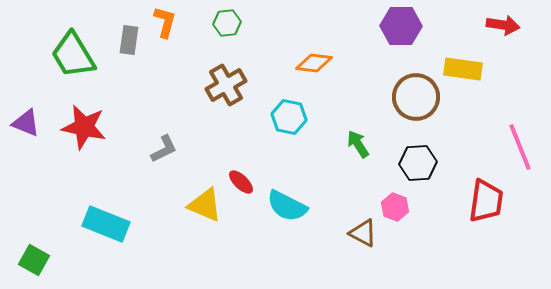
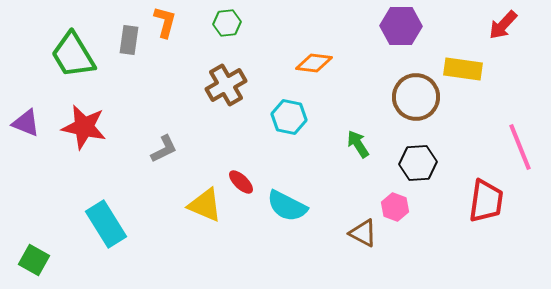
red arrow: rotated 124 degrees clockwise
cyan rectangle: rotated 36 degrees clockwise
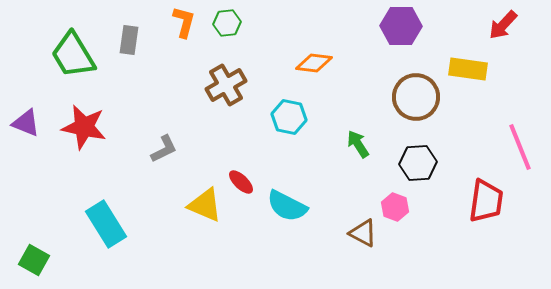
orange L-shape: moved 19 px right
yellow rectangle: moved 5 px right
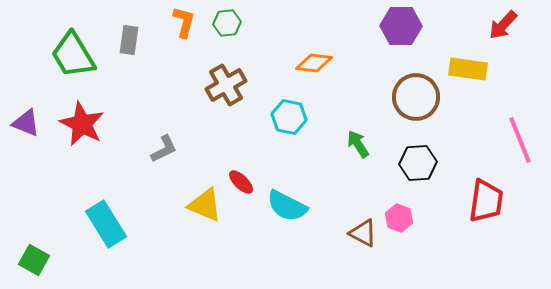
red star: moved 2 px left, 3 px up; rotated 15 degrees clockwise
pink line: moved 7 px up
pink hexagon: moved 4 px right, 11 px down
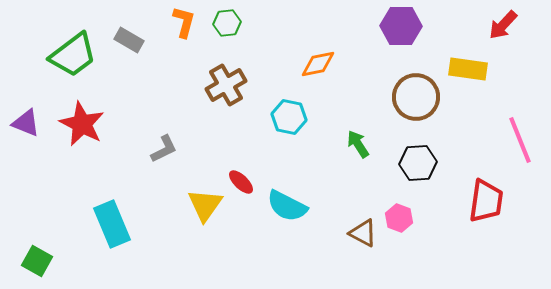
gray rectangle: rotated 68 degrees counterclockwise
green trapezoid: rotated 96 degrees counterclockwise
orange diamond: moved 4 px right, 1 px down; rotated 18 degrees counterclockwise
yellow triangle: rotated 42 degrees clockwise
cyan rectangle: moved 6 px right; rotated 9 degrees clockwise
green square: moved 3 px right, 1 px down
